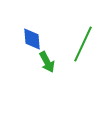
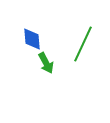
green arrow: moved 1 px left, 1 px down
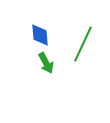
blue diamond: moved 8 px right, 4 px up
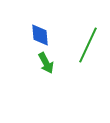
green line: moved 5 px right, 1 px down
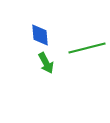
green line: moved 1 px left, 3 px down; rotated 51 degrees clockwise
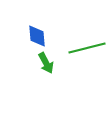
blue diamond: moved 3 px left, 1 px down
